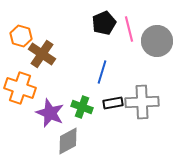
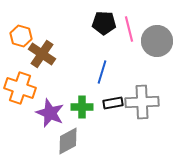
black pentagon: rotated 25 degrees clockwise
green cross: rotated 20 degrees counterclockwise
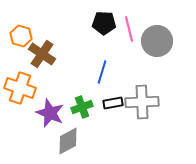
green cross: rotated 20 degrees counterclockwise
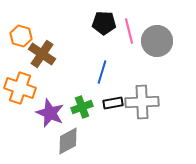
pink line: moved 2 px down
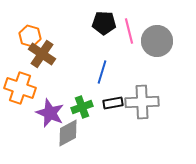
orange hexagon: moved 9 px right
gray diamond: moved 8 px up
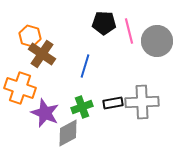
blue line: moved 17 px left, 6 px up
purple star: moved 5 px left
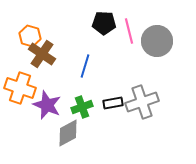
gray cross: rotated 16 degrees counterclockwise
purple star: moved 2 px right, 8 px up
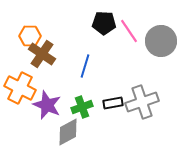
pink line: rotated 20 degrees counterclockwise
orange hexagon: rotated 15 degrees counterclockwise
gray circle: moved 4 px right
orange cross: rotated 8 degrees clockwise
gray diamond: moved 1 px up
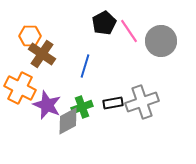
black pentagon: rotated 30 degrees counterclockwise
gray diamond: moved 11 px up
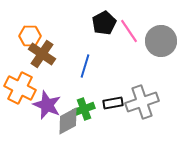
green cross: moved 2 px right, 2 px down
